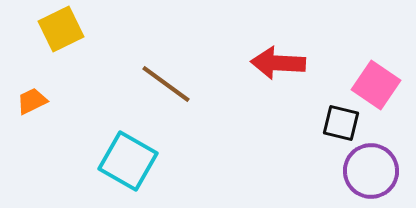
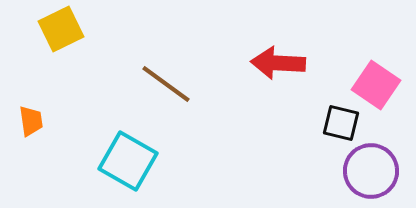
orange trapezoid: moved 1 px left, 20 px down; rotated 108 degrees clockwise
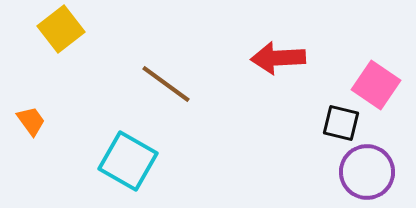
yellow square: rotated 12 degrees counterclockwise
red arrow: moved 5 px up; rotated 6 degrees counterclockwise
orange trapezoid: rotated 28 degrees counterclockwise
purple circle: moved 4 px left, 1 px down
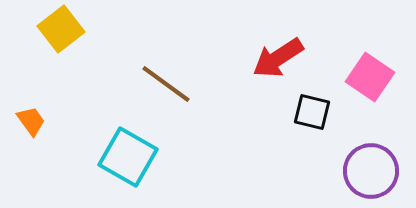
red arrow: rotated 30 degrees counterclockwise
pink square: moved 6 px left, 8 px up
black square: moved 29 px left, 11 px up
cyan square: moved 4 px up
purple circle: moved 4 px right, 1 px up
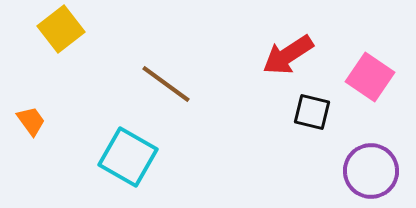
red arrow: moved 10 px right, 3 px up
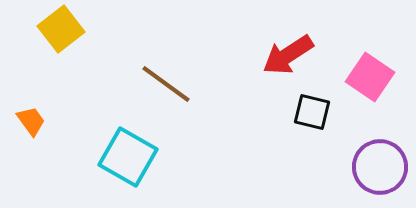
purple circle: moved 9 px right, 4 px up
